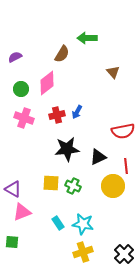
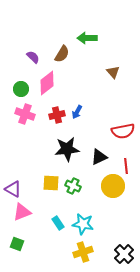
purple semicircle: moved 18 px right; rotated 72 degrees clockwise
pink cross: moved 1 px right, 4 px up
black triangle: moved 1 px right
green square: moved 5 px right, 2 px down; rotated 16 degrees clockwise
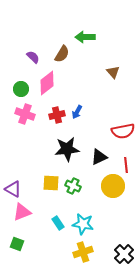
green arrow: moved 2 px left, 1 px up
red line: moved 1 px up
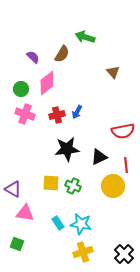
green arrow: rotated 18 degrees clockwise
pink triangle: moved 3 px right, 1 px down; rotated 30 degrees clockwise
cyan star: moved 2 px left
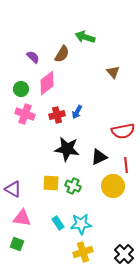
black star: rotated 15 degrees clockwise
pink triangle: moved 3 px left, 5 px down
cyan star: rotated 15 degrees counterclockwise
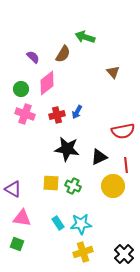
brown semicircle: moved 1 px right
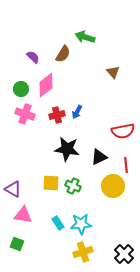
pink diamond: moved 1 px left, 2 px down
pink triangle: moved 1 px right, 3 px up
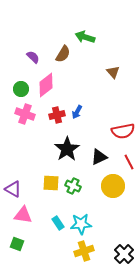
black star: rotated 30 degrees clockwise
red line: moved 3 px right, 3 px up; rotated 21 degrees counterclockwise
yellow cross: moved 1 px right, 1 px up
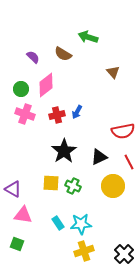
green arrow: moved 3 px right
brown semicircle: rotated 90 degrees clockwise
black star: moved 3 px left, 2 px down
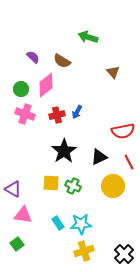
brown semicircle: moved 1 px left, 7 px down
green square: rotated 32 degrees clockwise
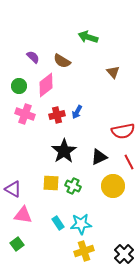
green circle: moved 2 px left, 3 px up
